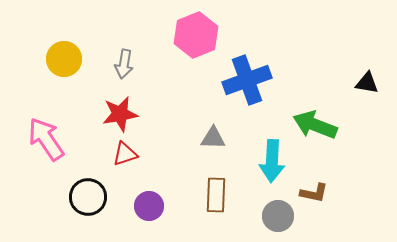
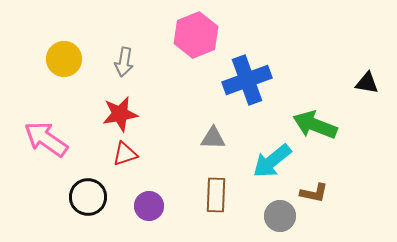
gray arrow: moved 2 px up
pink arrow: rotated 21 degrees counterclockwise
cyan arrow: rotated 48 degrees clockwise
gray circle: moved 2 px right
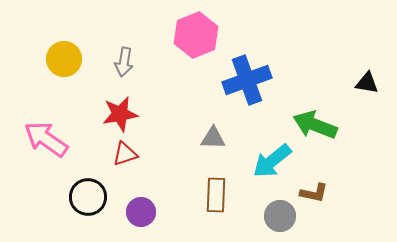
purple circle: moved 8 px left, 6 px down
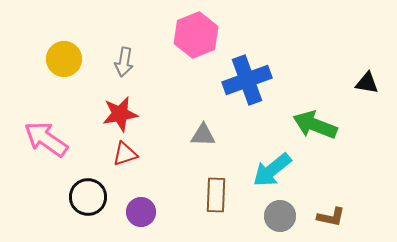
gray triangle: moved 10 px left, 3 px up
cyan arrow: moved 9 px down
brown L-shape: moved 17 px right, 24 px down
